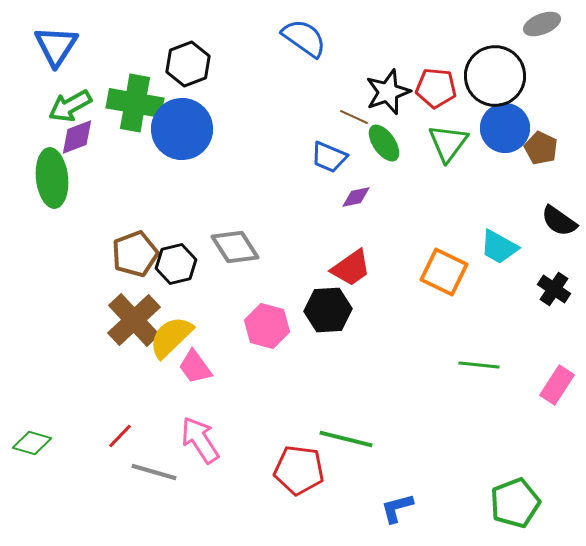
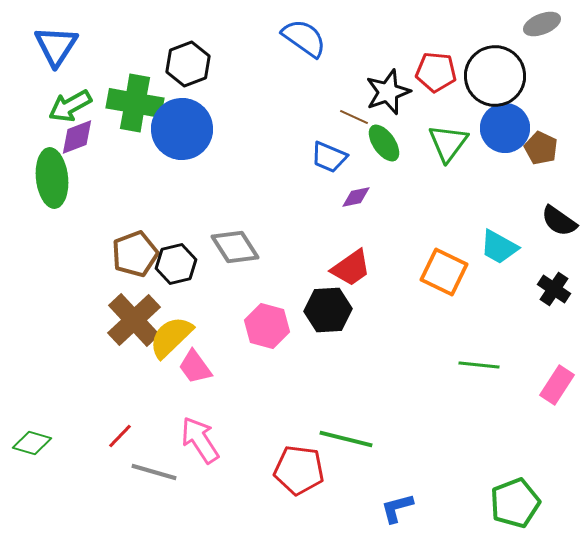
red pentagon at (436, 88): moved 16 px up
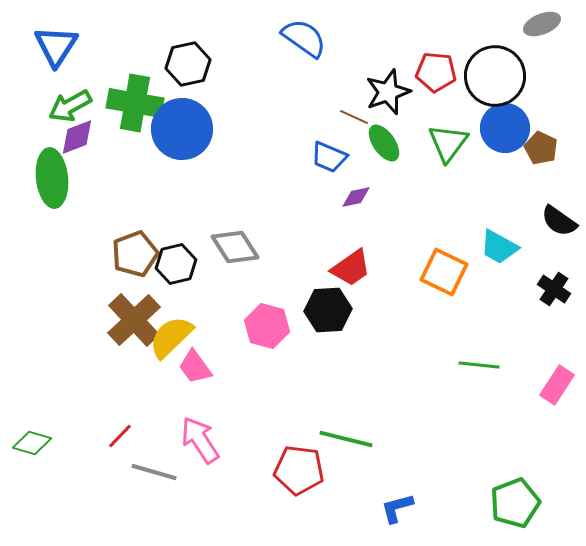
black hexagon at (188, 64): rotated 9 degrees clockwise
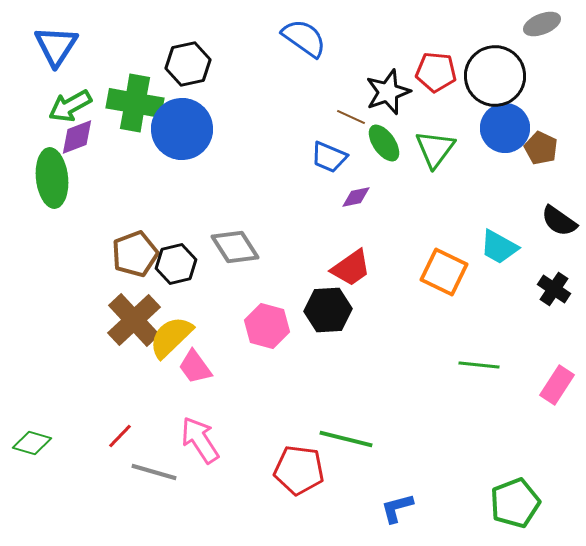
brown line at (354, 117): moved 3 px left
green triangle at (448, 143): moved 13 px left, 6 px down
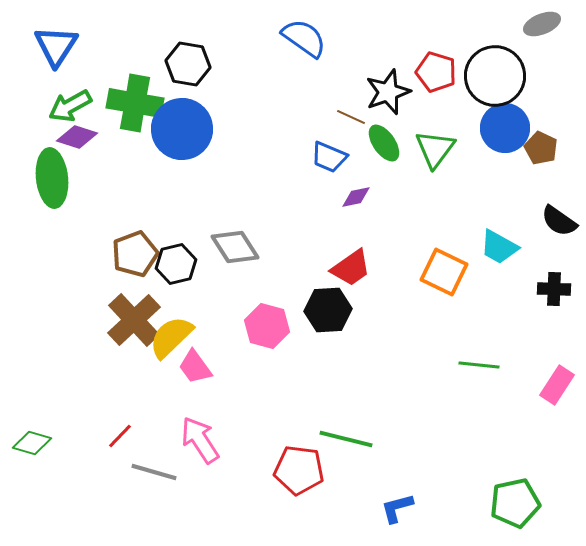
black hexagon at (188, 64): rotated 21 degrees clockwise
red pentagon at (436, 72): rotated 12 degrees clockwise
purple diamond at (77, 137): rotated 39 degrees clockwise
black cross at (554, 289): rotated 32 degrees counterclockwise
green pentagon at (515, 503): rotated 9 degrees clockwise
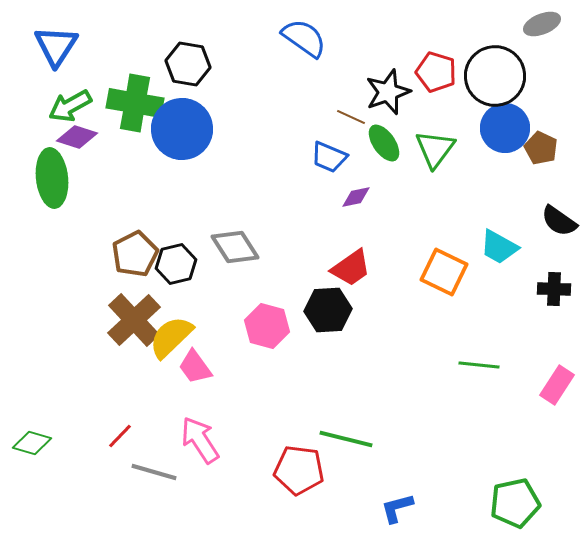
brown pentagon at (135, 254): rotated 6 degrees counterclockwise
